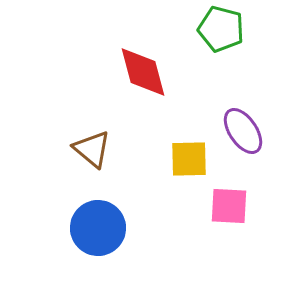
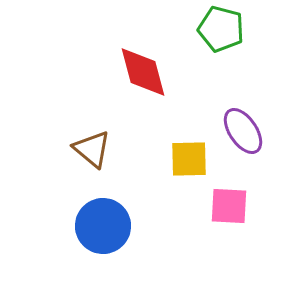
blue circle: moved 5 px right, 2 px up
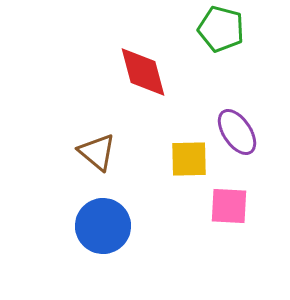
purple ellipse: moved 6 px left, 1 px down
brown triangle: moved 5 px right, 3 px down
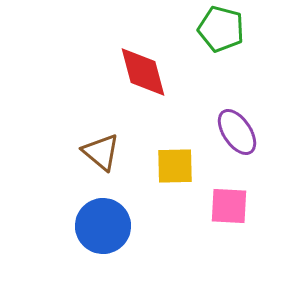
brown triangle: moved 4 px right
yellow square: moved 14 px left, 7 px down
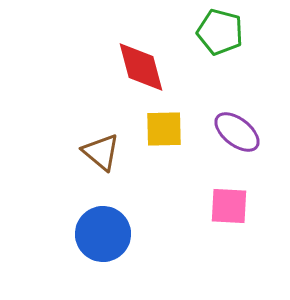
green pentagon: moved 1 px left, 3 px down
red diamond: moved 2 px left, 5 px up
purple ellipse: rotated 18 degrees counterclockwise
yellow square: moved 11 px left, 37 px up
blue circle: moved 8 px down
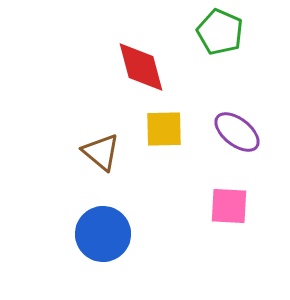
green pentagon: rotated 9 degrees clockwise
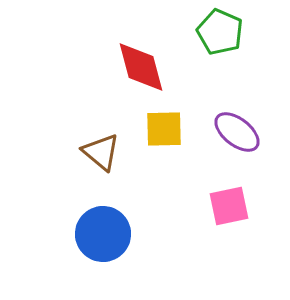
pink square: rotated 15 degrees counterclockwise
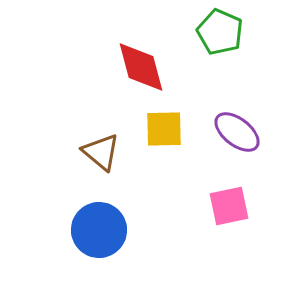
blue circle: moved 4 px left, 4 px up
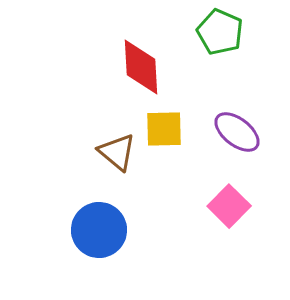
red diamond: rotated 12 degrees clockwise
brown triangle: moved 16 px right
pink square: rotated 33 degrees counterclockwise
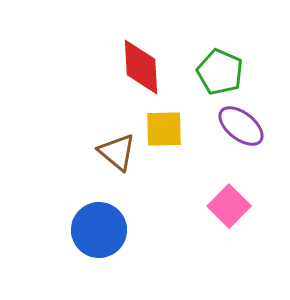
green pentagon: moved 40 px down
purple ellipse: moved 4 px right, 6 px up
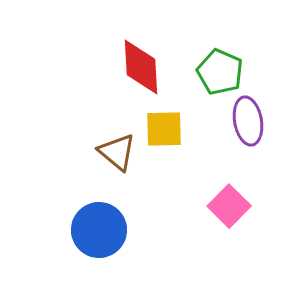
purple ellipse: moved 7 px right, 5 px up; rotated 42 degrees clockwise
